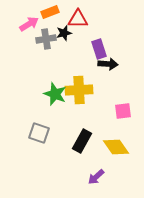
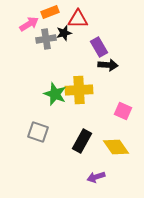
purple rectangle: moved 2 px up; rotated 12 degrees counterclockwise
black arrow: moved 1 px down
pink square: rotated 30 degrees clockwise
gray square: moved 1 px left, 1 px up
purple arrow: rotated 24 degrees clockwise
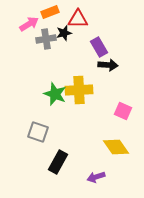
black rectangle: moved 24 px left, 21 px down
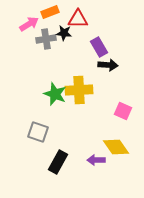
black star: rotated 21 degrees clockwise
purple arrow: moved 17 px up; rotated 18 degrees clockwise
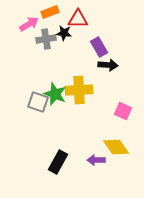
gray square: moved 30 px up
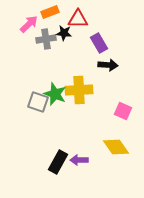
pink arrow: rotated 12 degrees counterclockwise
purple rectangle: moved 4 px up
purple arrow: moved 17 px left
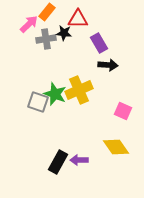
orange rectangle: moved 3 px left; rotated 30 degrees counterclockwise
yellow cross: rotated 20 degrees counterclockwise
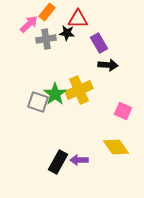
black star: moved 3 px right
green star: rotated 15 degrees clockwise
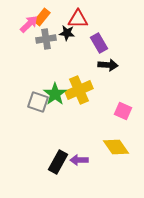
orange rectangle: moved 5 px left, 5 px down
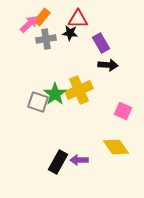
black star: moved 3 px right
purple rectangle: moved 2 px right
